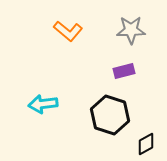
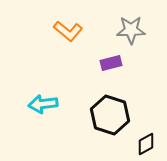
purple rectangle: moved 13 px left, 8 px up
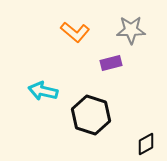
orange L-shape: moved 7 px right, 1 px down
cyan arrow: moved 13 px up; rotated 20 degrees clockwise
black hexagon: moved 19 px left
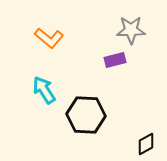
orange L-shape: moved 26 px left, 6 px down
purple rectangle: moved 4 px right, 3 px up
cyan arrow: moved 1 px right, 1 px up; rotated 44 degrees clockwise
black hexagon: moved 5 px left; rotated 15 degrees counterclockwise
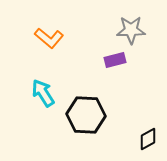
cyan arrow: moved 1 px left, 3 px down
black diamond: moved 2 px right, 5 px up
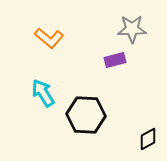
gray star: moved 1 px right, 1 px up
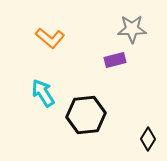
orange L-shape: moved 1 px right
black hexagon: rotated 9 degrees counterclockwise
black diamond: rotated 30 degrees counterclockwise
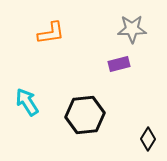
orange L-shape: moved 1 px right, 5 px up; rotated 48 degrees counterclockwise
purple rectangle: moved 4 px right, 4 px down
cyan arrow: moved 16 px left, 9 px down
black hexagon: moved 1 px left
